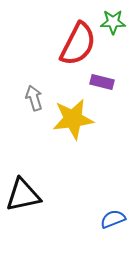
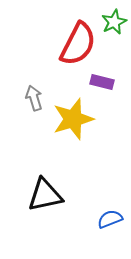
green star: moved 1 px right; rotated 25 degrees counterclockwise
yellow star: rotated 9 degrees counterclockwise
black triangle: moved 22 px right
blue semicircle: moved 3 px left
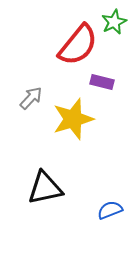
red semicircle: moved 1 px down; rotated 12 degrees clockwise
gray arrow: moved 3 px left; rotated 60 degrees clockwise
black triangle: moved 7 px up
blue semicircle: moved 9 px up
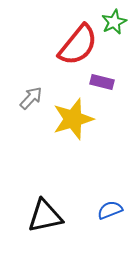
black triangle: moved 28 px down
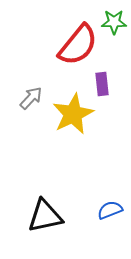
green star: rotated 25 degrees clockwise
purple rectangle: moved 2 px down; rotated 70 degrees clockwise
yellow star: moved 5 px up; rotated 9 degrees counterclockwise
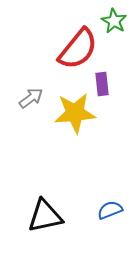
green star: moved 1 px up; rotated 30 degrees clockwise
red semicircle: moved 4 px down
gray arrow: rotated 10 degrees clockwise
yellow star: moved 2 px right, 1 px up; rotated 21 degrees clockwise
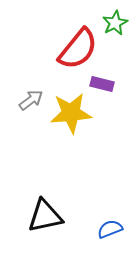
green star: moved 1 px right, 2 px down; rotated 15 degrees clockwise
purple rectangle: rotated 70 degrees counterclockwise
gray arrow: moved 2 px down
yellow star: moved 4 px left
blue semicircle: moved 19 px down
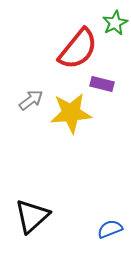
black triangle: moved 13 px left; rotated 30 degrees counterclockwise
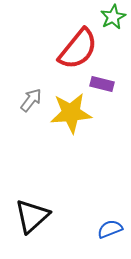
green star: moved 2 px left, 6 px up
gray arrow: rotated 15 degrees counterclockwise
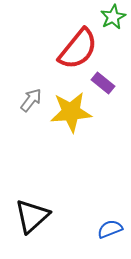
purple rectangle: moved 1 px right, 1 px up; rotated 25 degrees clockwise
yellow star: moved 1 px up
